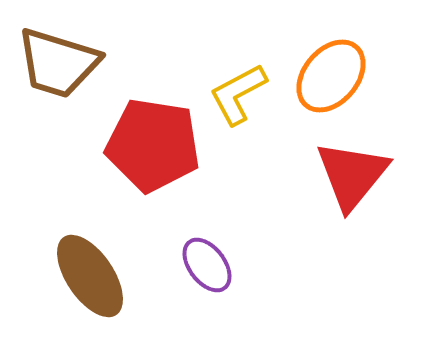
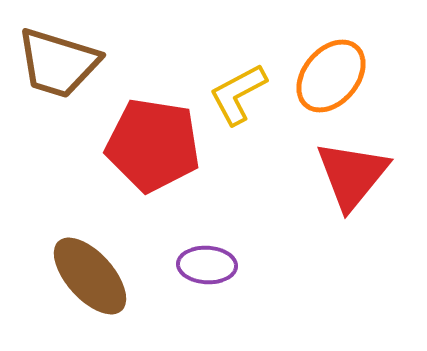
purple ellipse: rotated 50 degrees counterclockwise
brown ellipse: rotated 8 degrees counterclockwise
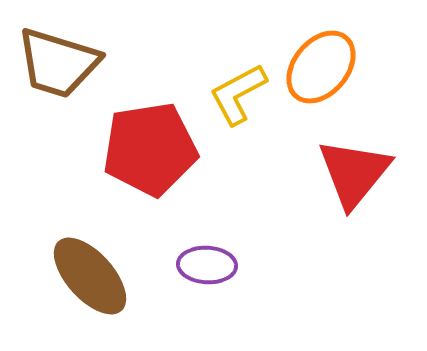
orange ellipse: moved 10 px left, 9 px up
red pentagon: moved 3 px left, 4 px down; rotated 18 degrees counterclockwise
red triangle: moved 2 px right, 2 px up
